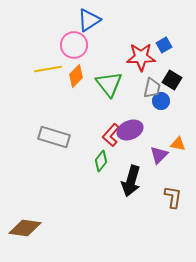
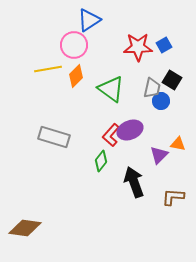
red star: moved 3 px left, 10 px up
green triangle: moved 2 px right, 5 px down; rotated 16 degrees counterclockwise
black arrow: moved 3 px right, 1 px down; rotated 144 degrees clockwise
brown L-shape: rotated 95 degrees counterclockwise
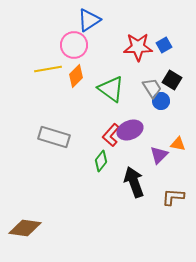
gray trapezoid: rotated 45 degrees counterclockwise
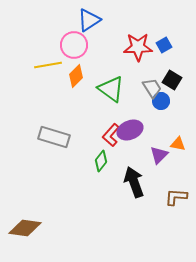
yellow line: moved 4 px up
brown L-shape: moved 3 px right
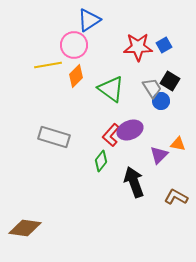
black square: moved 2 px left, 1 px down
brown L-shape: rotated 25 degrees clockwise
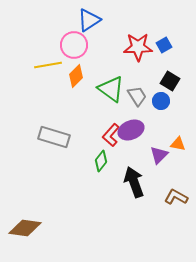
gray trapezoid: moved 15 px left, 8 px down
purple ellipse: moved 1 px right
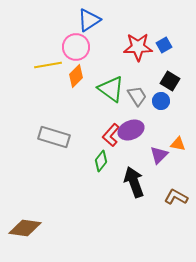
pink circle: moved 2 px right, 2 px down
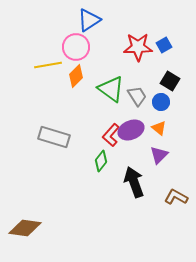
blue circle: moved 1 px down
orange triangle: moved 19 px left, 16 px up; rotated 28 degrees clockwise
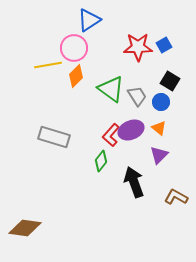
pink circle: moved 2 px left, 1 px down
